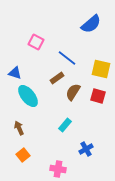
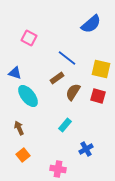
pink square: moved 7 px left, 4 px up
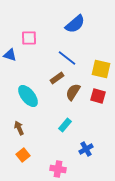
blue semicircle: moved 16 px left
pink square: rotated 28 degrees counterclockwise
blue triangle: moved 5 px left, 18 px up
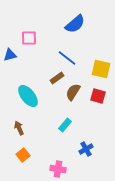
blue triangle: rotated 32 degrees counterclockwise
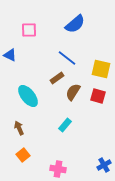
pink square: moved 8 px up
blue triangle: rotated 40 degrees clockwise
blue cross: moved 18 px right, 16 px down
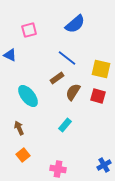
pink square: rotated 14 degrees counterclockwise
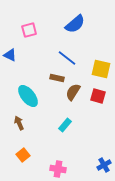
brown rectangle: rotated 48 degrees clockwise
brown arrow: moved 5 px up
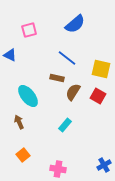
red square: rotated 14 degrees clockwise
brown arrow: moved 1 px up
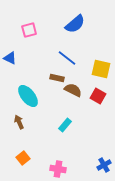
blue triangle: moved 3 px down
brown semicircle: moved 2 px up; rotated 84 degrees clockwise
orange square: moved 3 px down
